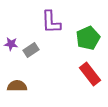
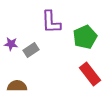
green pentagon: moved 3 px left, 1 px up
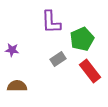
green pentagon: moved 3 px left, 2 px down
purple star: moved 1 px right, 6 px down
gray rectangle: moved 27 px right, 9 px down
red rectangle: moved 3 px up
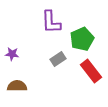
purple star: moved 4 px down
red rectangle: moved 1 px right
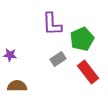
purple L-shape: moved 1 px right, 2 px down
purple star: moved 2 px left, 1 px down
red rectangle: moved 3 px left, 1 px down
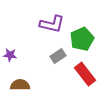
purple L-shape: rotated 75 degrees counterclockwise
gray rectangle: moved 3 px up
red rectangle: moved 3 px left, 2 px down
brown semicircle: moved 3 px right, 1 px up
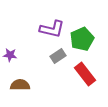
purple L-shape: moved 5 px down
